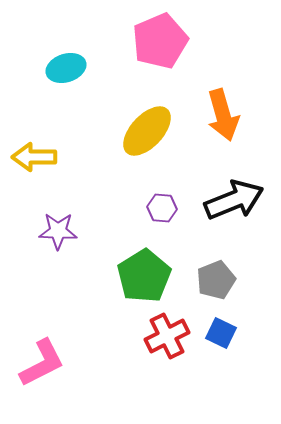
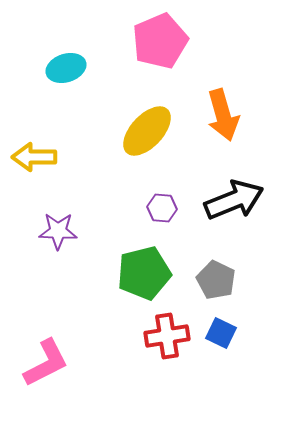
green pentagon: moved 3 px up; rotated 18 degrees clockwise
gray pentagon: rotated 24 degrees counterclockwise
red cross: rotated 18 degrees clockwise
pink L-shape: moved 4 px right
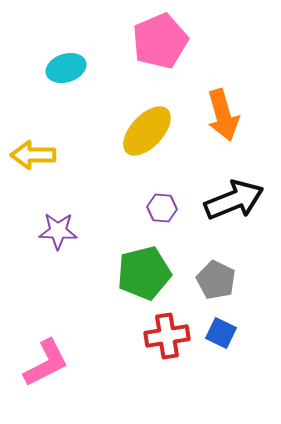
yellow arrow: moved 1 px left, 2 px up
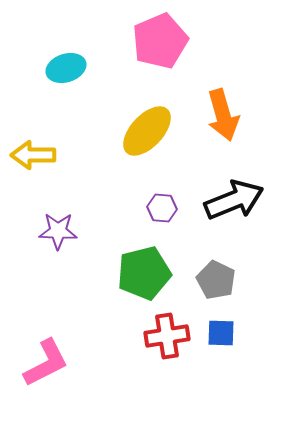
blue square: rotated 24 degrees counterclockwise
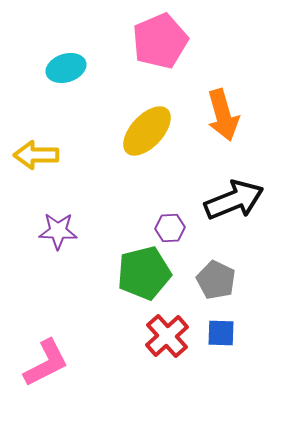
yellow arrow: moved 3 px right
purple hexagon: moved 8 px right, 20 px down; rotated 8 degrees counterclockwise
red cross: rotated 33 degrees counterclockwise
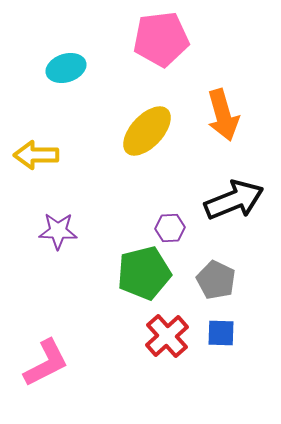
pink pentagon: moved 1 px right, 2 px up; rotated 16 degrees clockwise
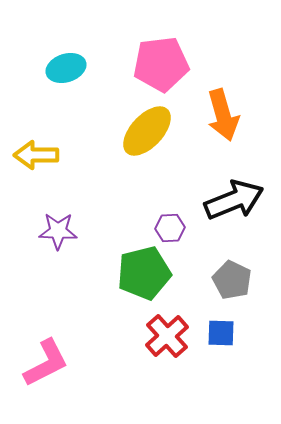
pink pentagon: moved 25 px down
gray pentagon: moved 16 px right
